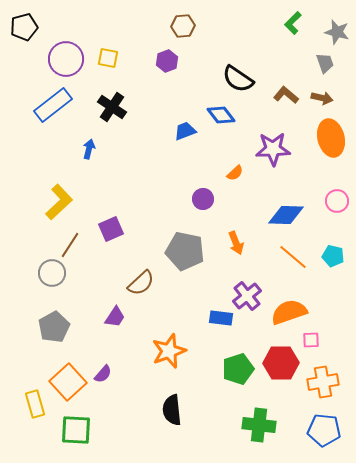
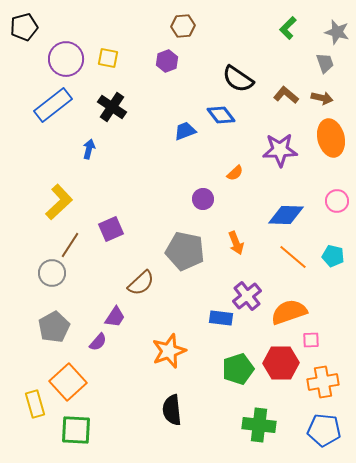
green L-shape at (293, 23): moved 5 px left, 5 px down
purple star at (273, 149): moved 7 px right, 1 px down
purple semicircle at (103, 374): moved 5 px left, 32 px up
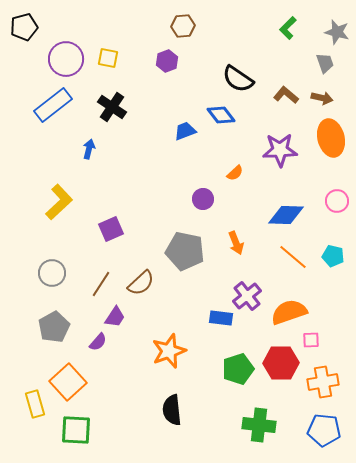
brown line at (70, 245): moved 31 px right, 39 px down
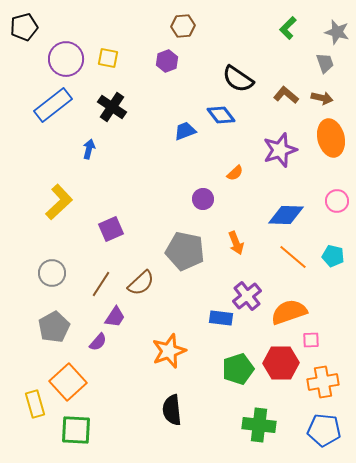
purple star at (280, 150): rotated 16 degrees counterclockwise
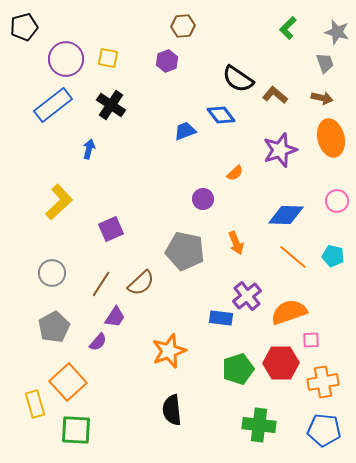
brown L-shape at (286, 95): moved 11 px left
black cross at (112, 107): moved 1 px left, 2 px up
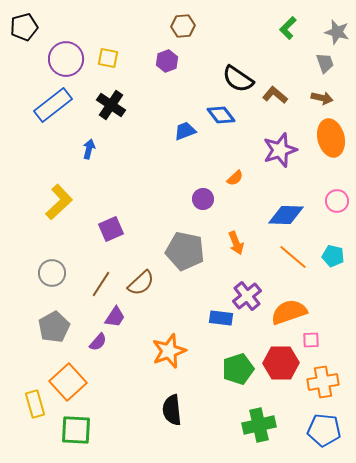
orange semicircle at (235, 173): moved 5 px down
green cross at (259, 425): rotated 20 degrees counterclockwise
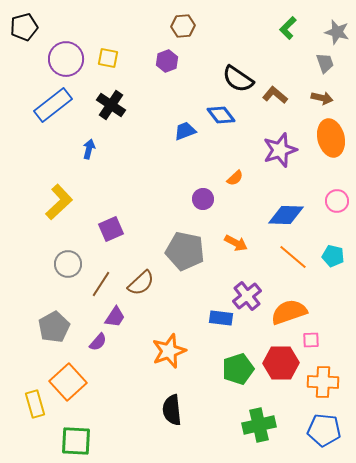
orange arrow at (236, 243): rotated 40 degrees counterclockwise
gray circle at (52, 273): moved 16 px right, 9 px up
orange cross at (323, 382): rotated 12 degrees clockwise
green square at (76, 430): moved 11 px down
